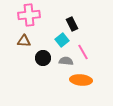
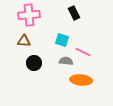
black rectangle: moved 2 px right, 11 px up
cyan square: rotated 32 degrees counterclockwise
pink line: rotated 35 degrees counterclockwise
black circle: moved 9 px left, 5 px down
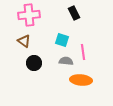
brown triangle: rotated 32 degrees clockwise
pink line: rotated 56 degrees clockwise
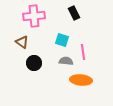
pink cross: moved 5 px right, 1 px down
brown triangle: moved 2 px left, 1 px down
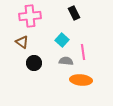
pink cross: moved 4 px left
cyan square: rotated 24 degrees clockwise
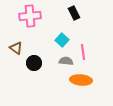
brown triangle: moved 6 px left, 6 px down
